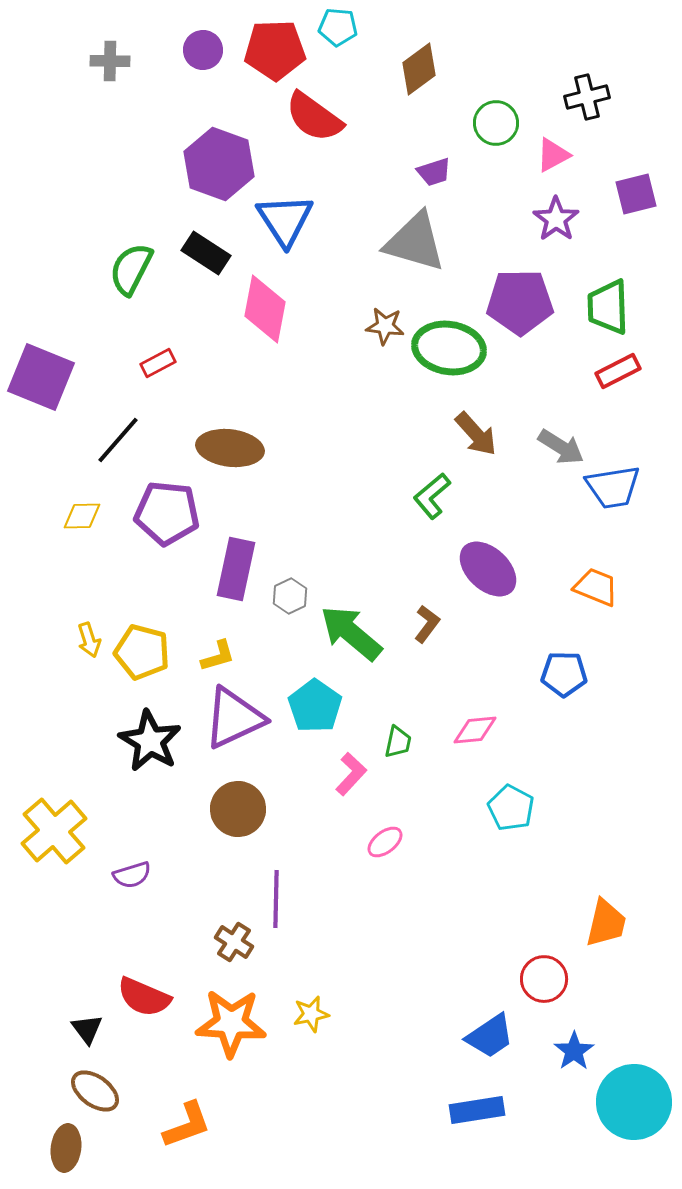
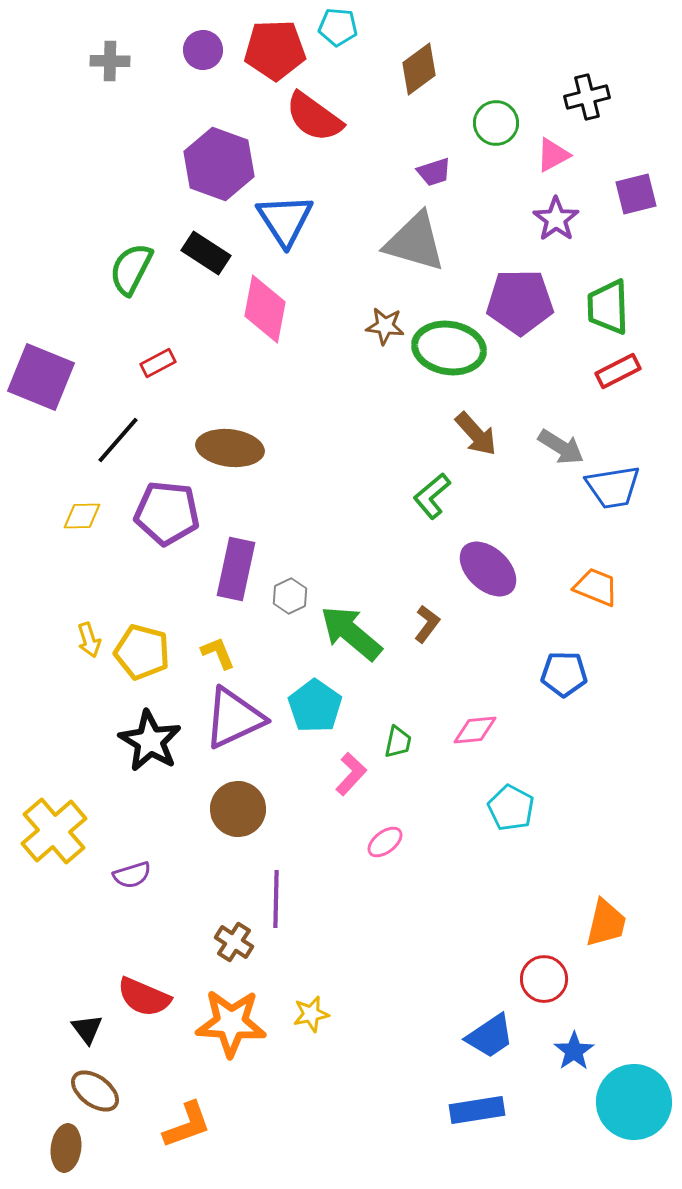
yellow L-shape at (218, 656): moved 3 px up; rotated 96 degrees counterclockwise
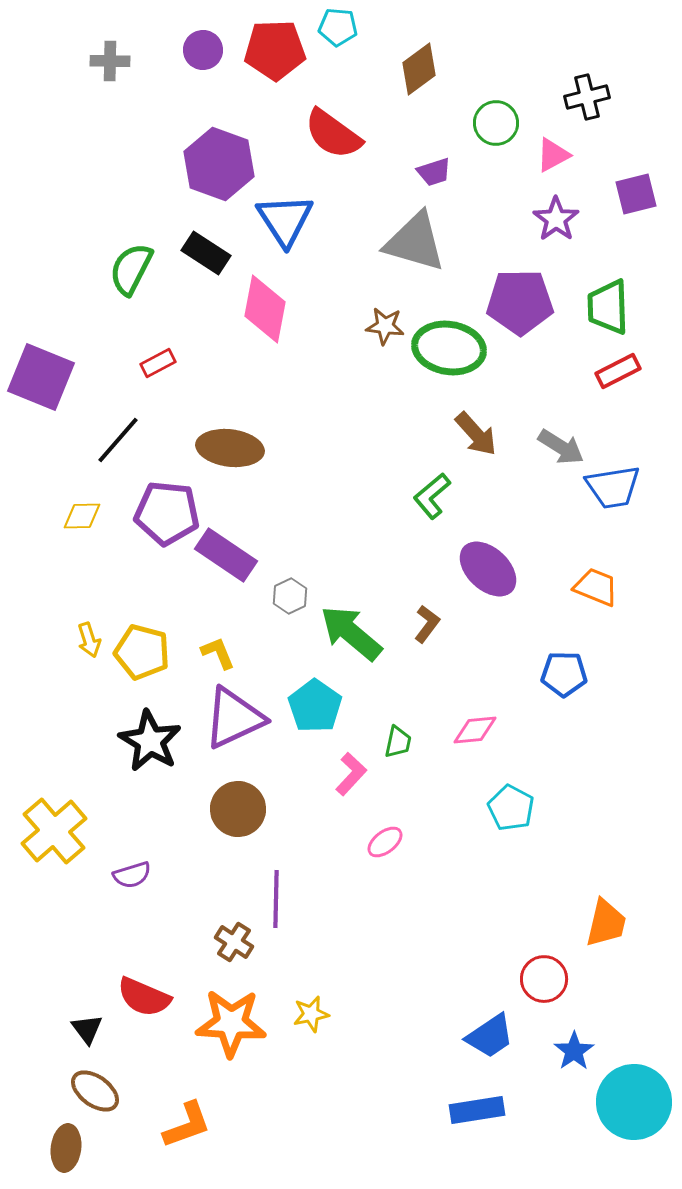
red semicircle at (314, 117): moved 19 px right, 17 px down
purple rectangle at (236, 569): moved 10 px left, 14 px up; rotated 68 degrees counterclockwise
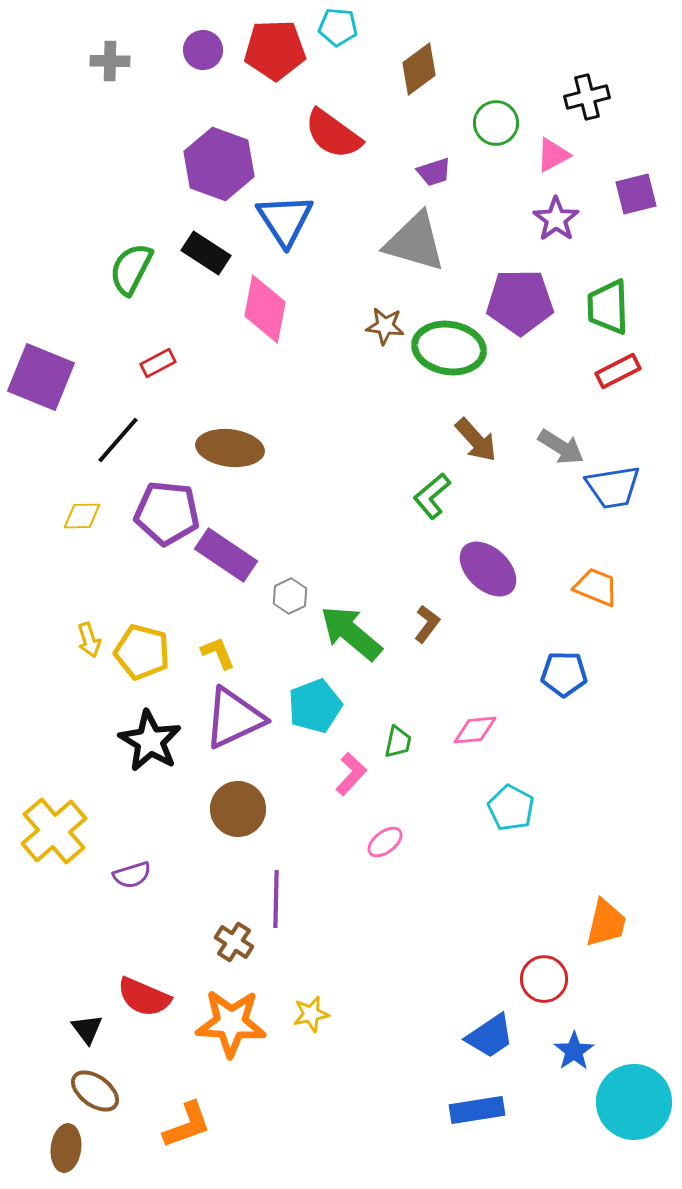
brown arrow at (476, 434): moved 6 px down
cyan pentagon at (315, 706): rotated 16 degrees clockwise
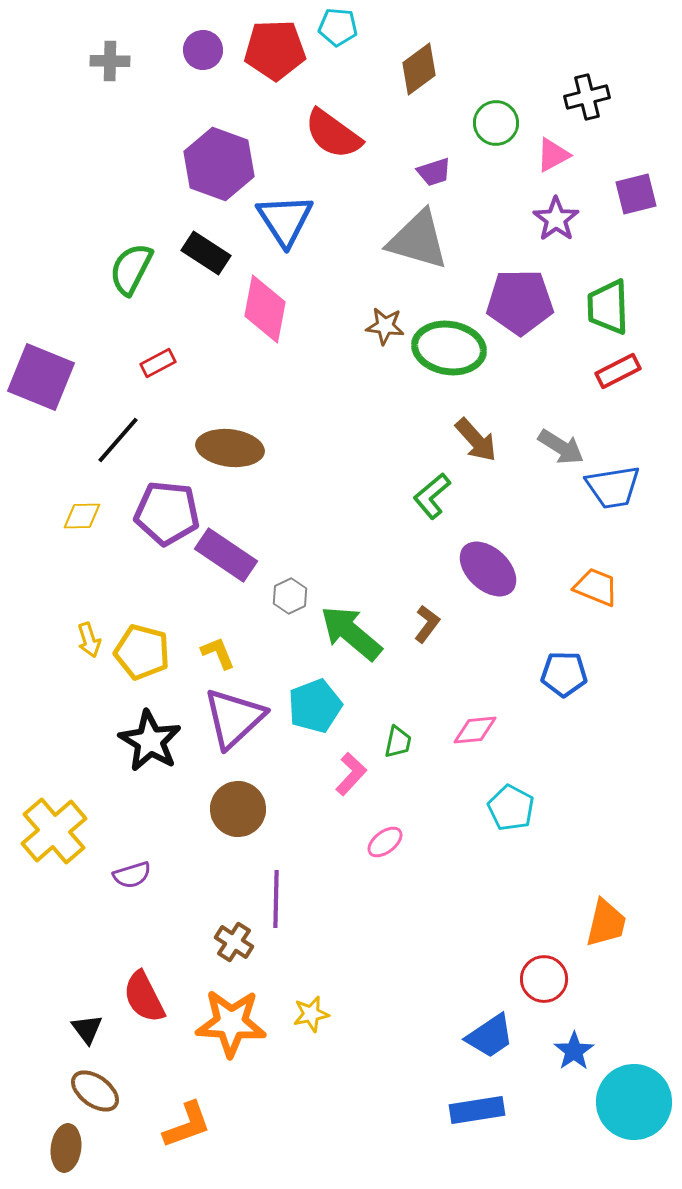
gray triangle at (415, 242): moved 3 px right, 2 px up
purple triangle at (234, 718): rotated 18 degrees counterclockwise
red semicircle at (144, 997): rotated 40 degrees clockwise
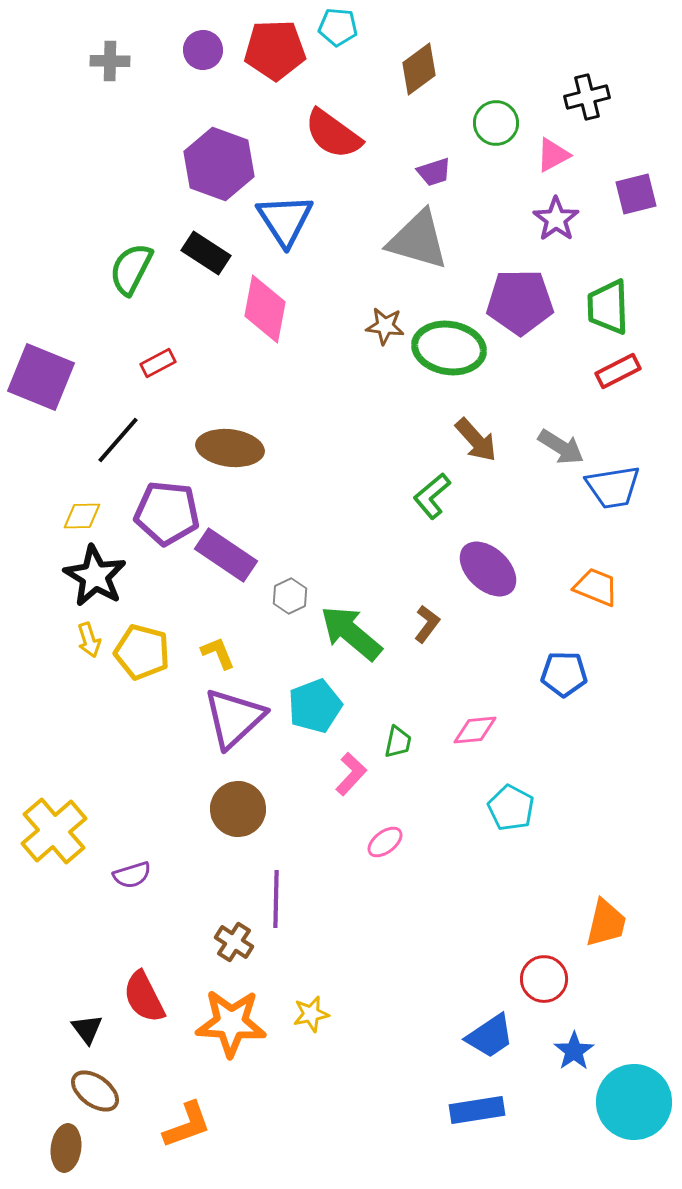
black star at (150, 741): moved 55 px left, 165 px up
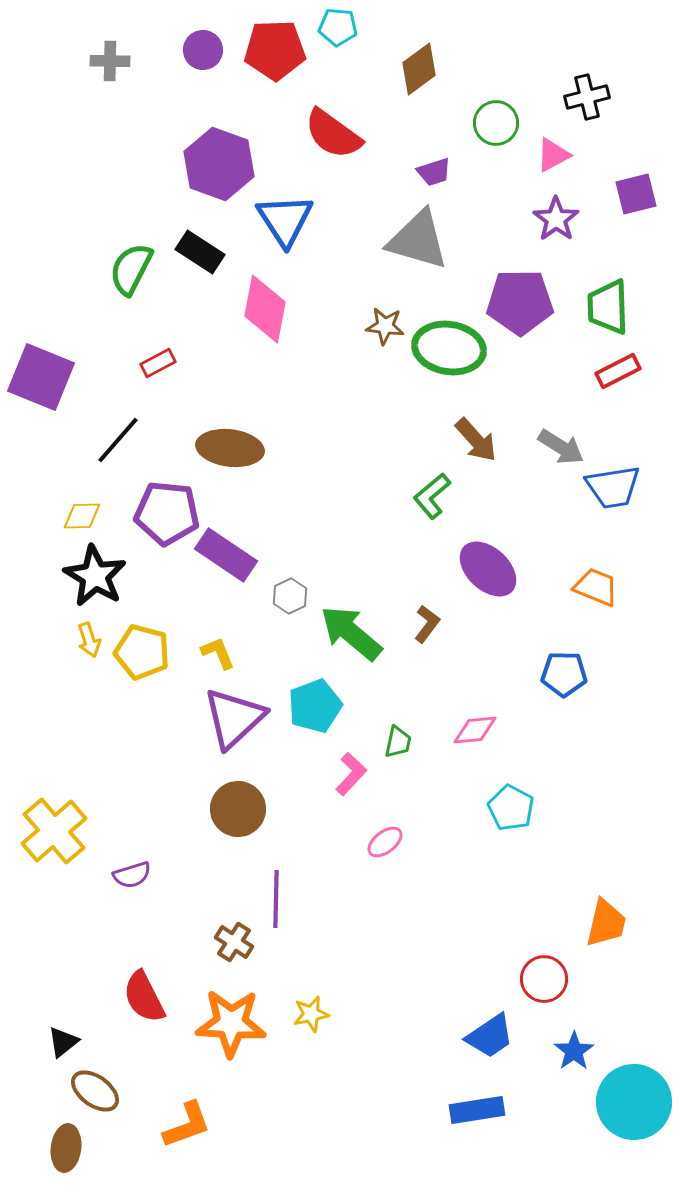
black rectangle at (206, 253): moved 6 px left, 1 px up
black triangle at (87, 1029): moved 24 px left, 13 px down; rotated 28 degrees clockwise
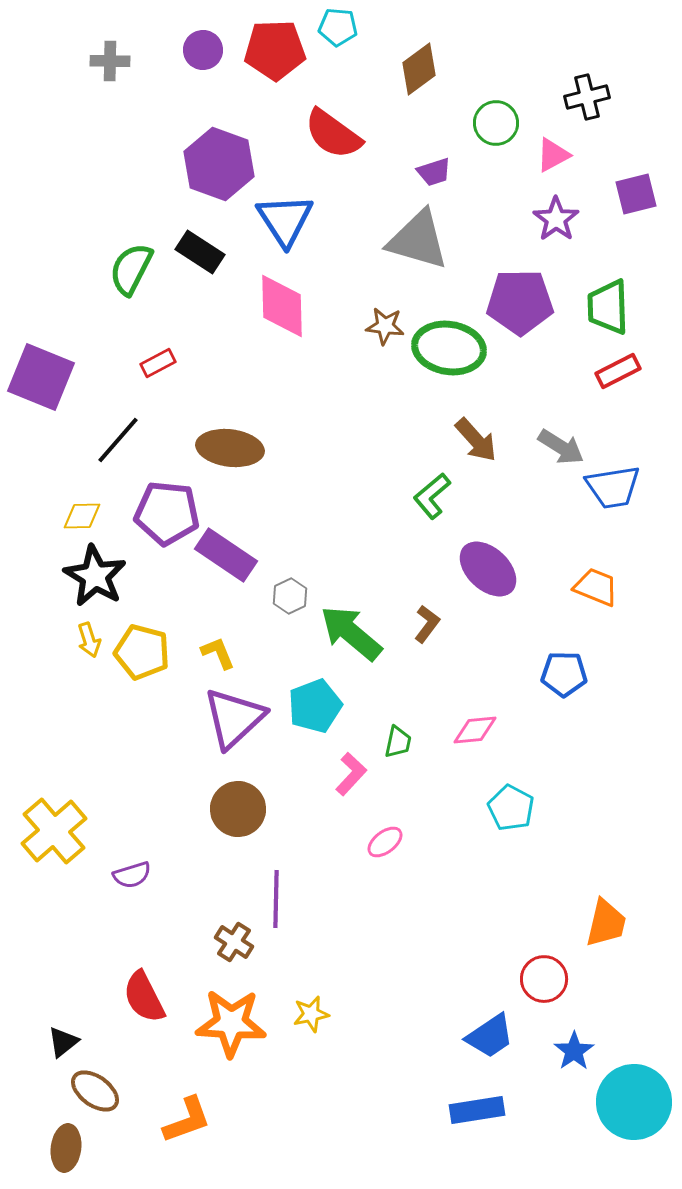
pink diamond at (265, 309): moved 17 px right, 3 px up; rotated 12 degrees counterclockwise
orange L-shape at (187, 1125): moved 5 px up
